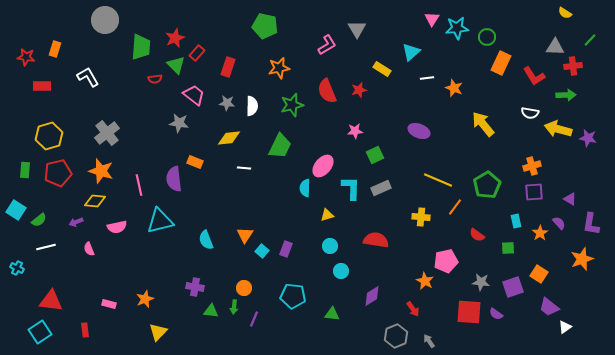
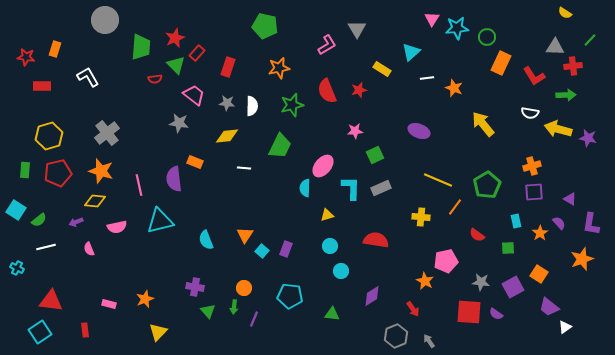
yellow diamond at (229, 138): moved 2 px left, 2 px up
purple square at (513, 287): rotated 10 degrees counterclockwise
cyan pentagon at (293, 296): moved 3 px left
green triangle at (211, 311): moved 3 px left; rotated 42 degrees clockwise
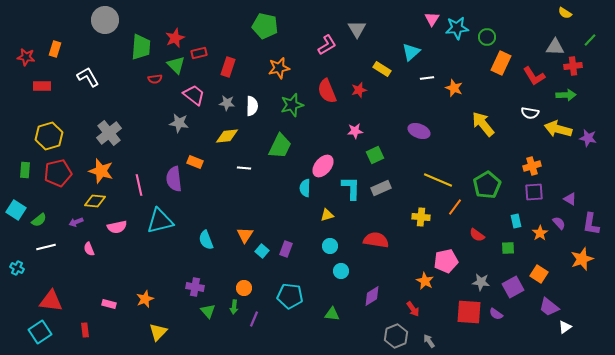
red rectangle at (197, 53): moved 2 px right; rotated 35 degrees clockwise
gray cross at (107, 133): moved 2 px right
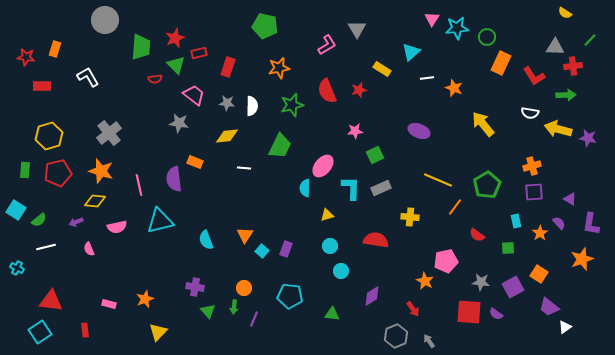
yellow cross at (421, 217): moved 11 px left
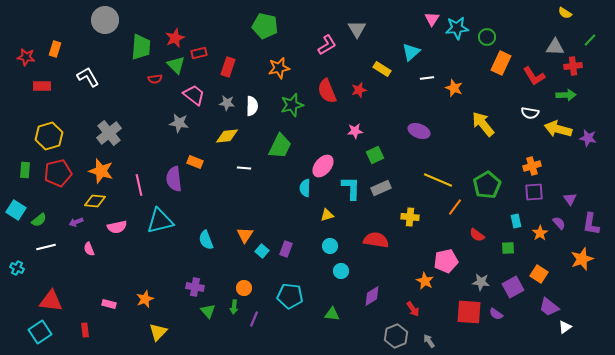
purple triangle at (570, 199): rotated 24 degrees clockwise
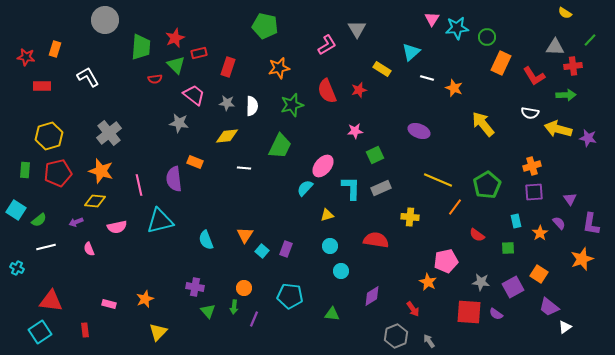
white line at (427, 78): rotated 24 degrees clockwise
cyan semicircle at (305, 188): rotated 42 degrees clockwise
orange star at (425, 281): moved 3 px right, 1 px down
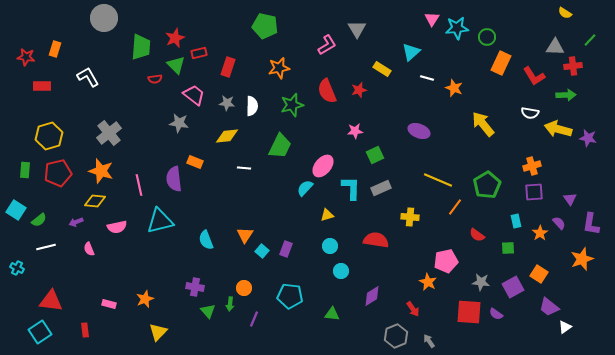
gray circle at (105, 20): moved 1 px left, 2 px up
green arrow at (234, 307): moved 4 px left, 3 px up
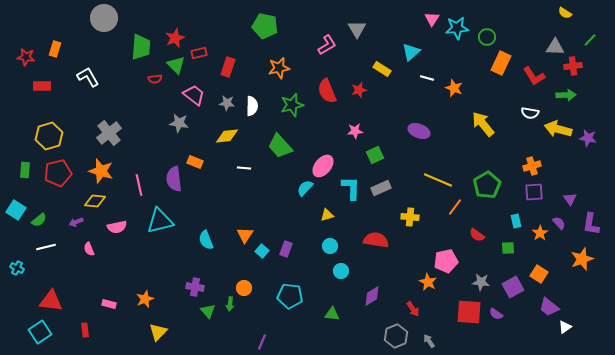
green trapezoid at (280, 146): rotated 112 degrees clockwise
purple line at (254, 319): moved 8 px right, 23 px down
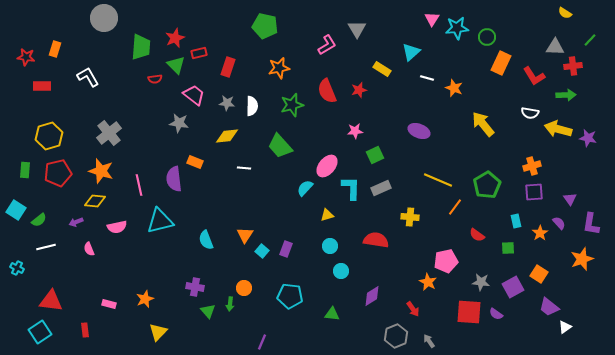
pink ellipse at (323, 166): moved 4 px right
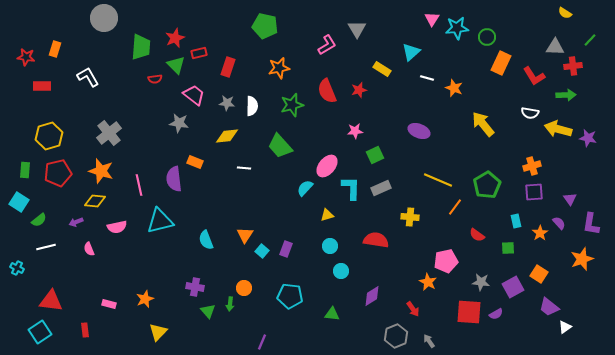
cyan square at (16, 210): moved 3 px right, 8 px up
purple semicircle at (496, 314): rotated 64 degrees counterclockwise
